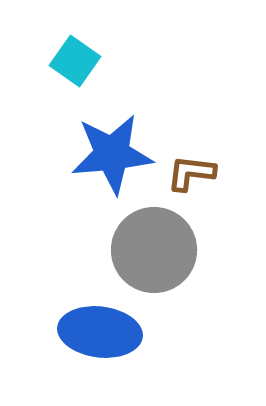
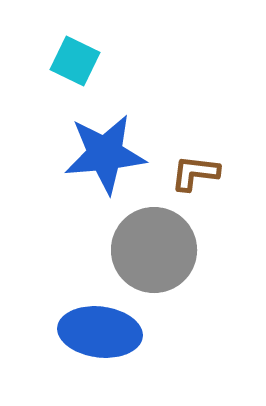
cyan square: rotated 9 degrees counterclockwise
blue star: moved 7 px left
brown L-shape: moved 4 px right
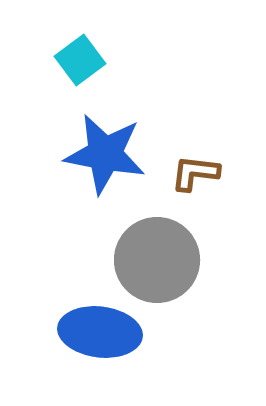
cyan square: moved 5 px right, 1 px up; rotated 27 degrees clockwise
blue star: rotated 16 degrees clockwise
gray circle: moved 3 px right, 10 px down
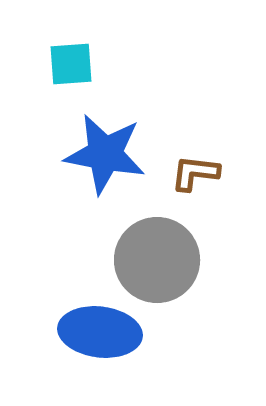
cyan square: moved 9 px left, 4 px down; rotated 33 degrees clockwise
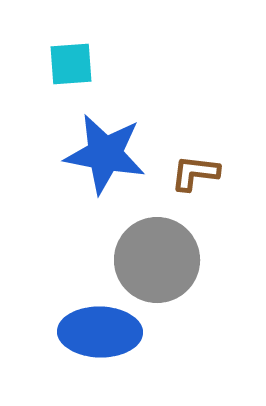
blue ellipse: rotated 6 degrees counterclockwise
